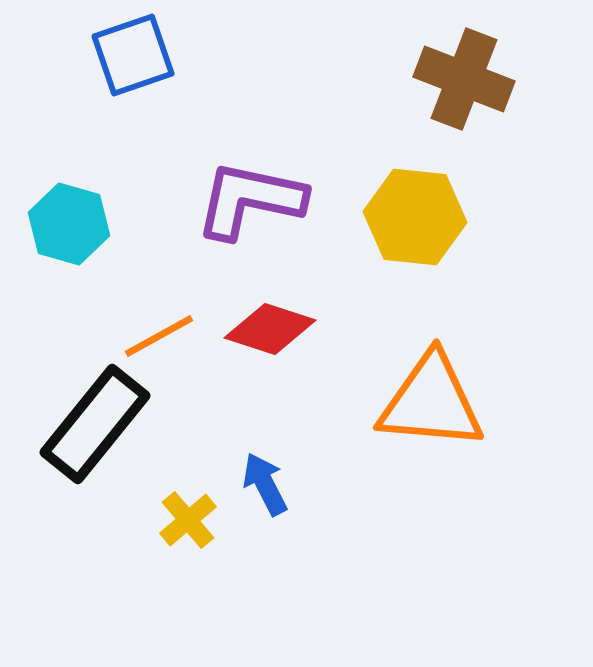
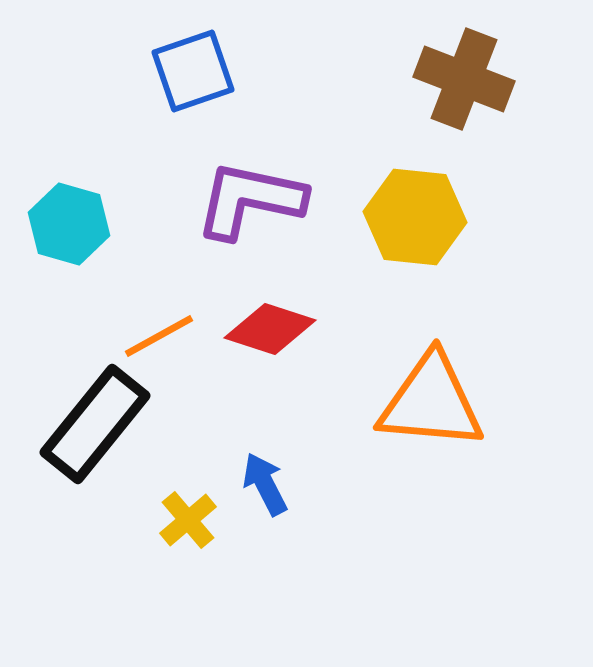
blue square: moved 60 px right, 16 px down
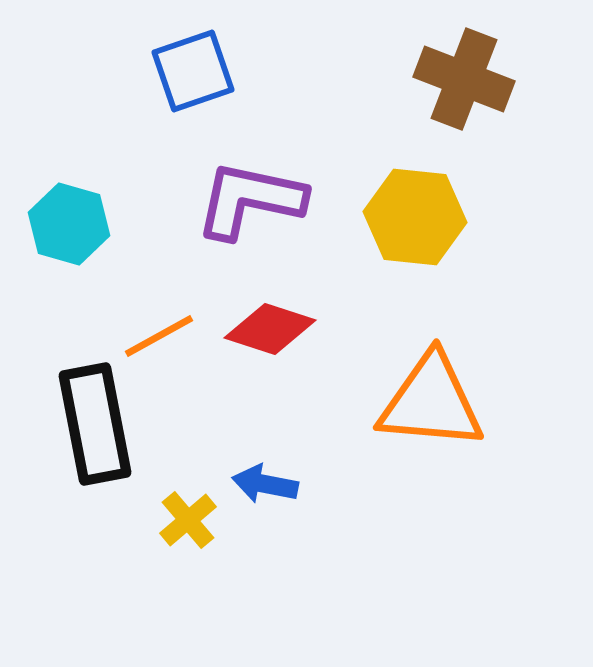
black rectangle: rotated 50 degrees counterclockwise
blue arrow: rotated 52 degrees counterclockwise
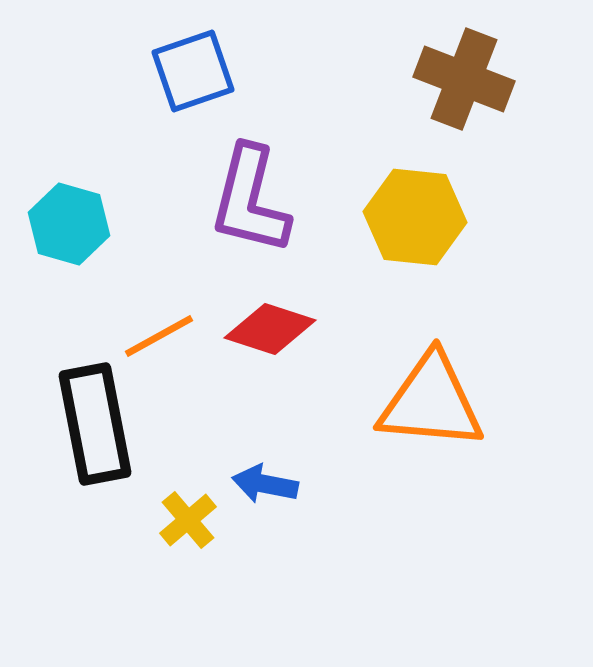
purple L-shape: rotated 88 degrees counterclockwise
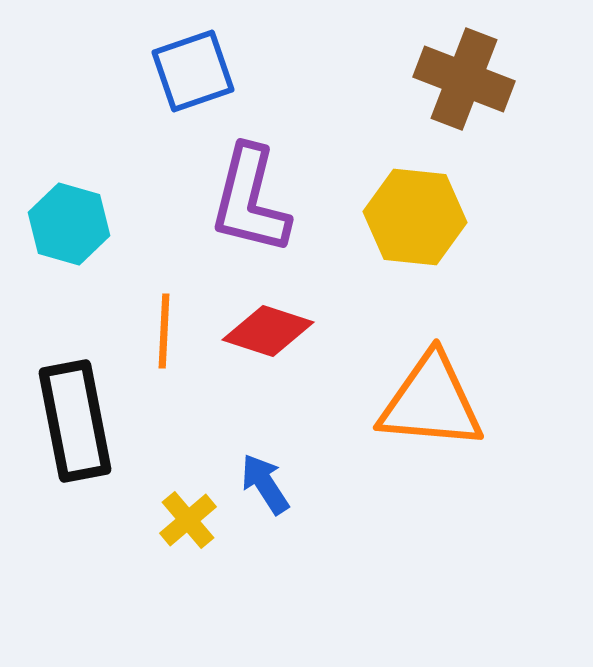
red diamond: moved 2 px left, 2 px down
orange line: moved 5 px right, 5 px up; rotated 58 degrees counterclockwise
black rectangle: moved 20 px left, 3 px up
blue arrow: rotated 46 degrees clockwise
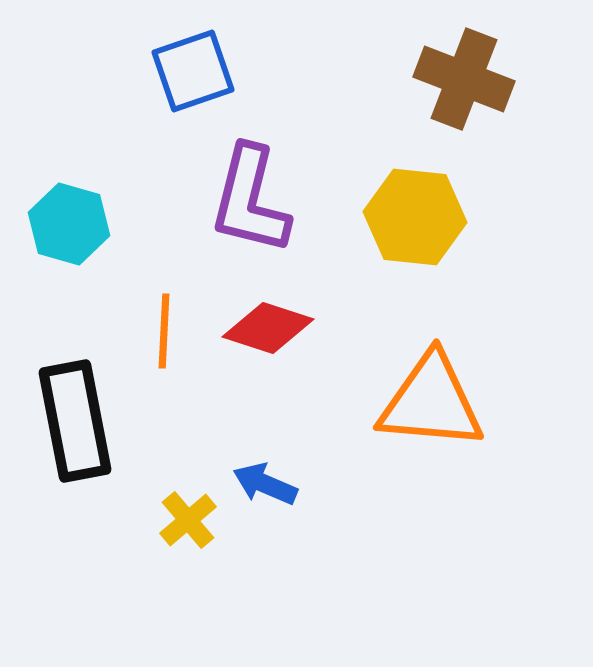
red diamond: moved 3 px up
blue arrow: rotated 34 degrees counterclockwise
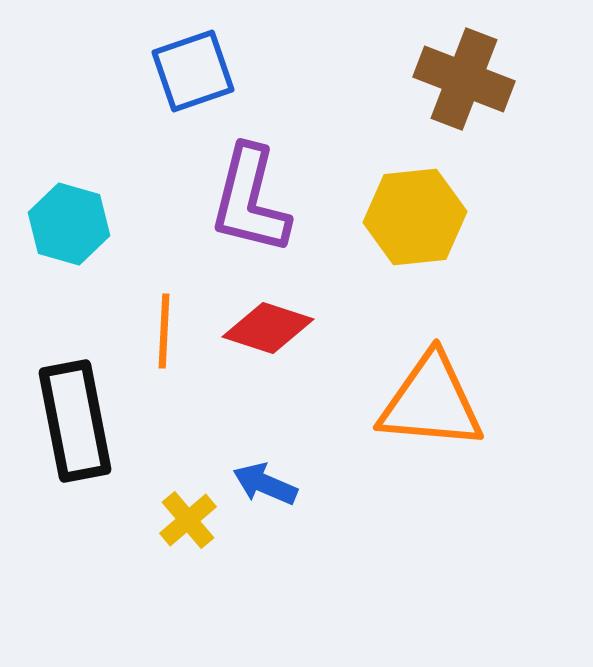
yellow hexagon: rotated 12 degrees counterclockwise
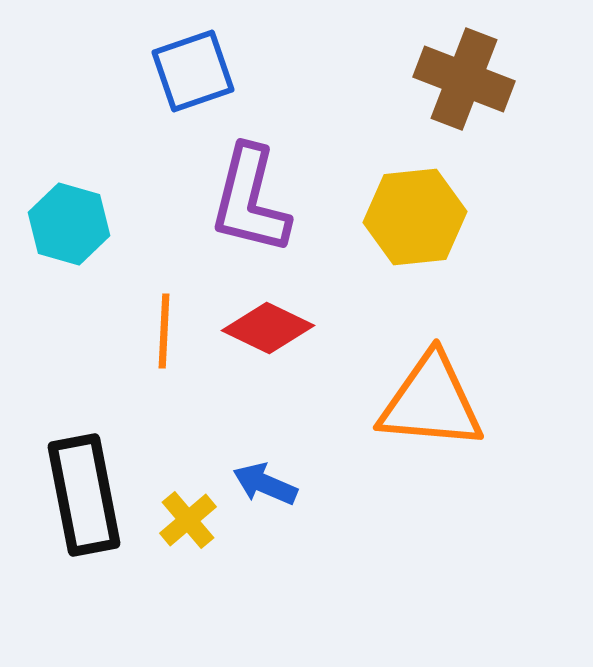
red diamond: rotated 8 degrees clockwise
black rectangle: moved 9 px right, 74 px down
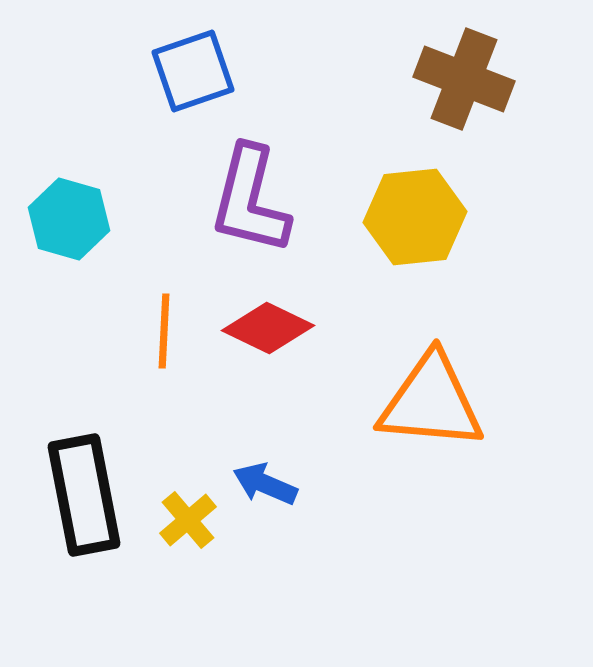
cyan hexagon: moved 5 px up
